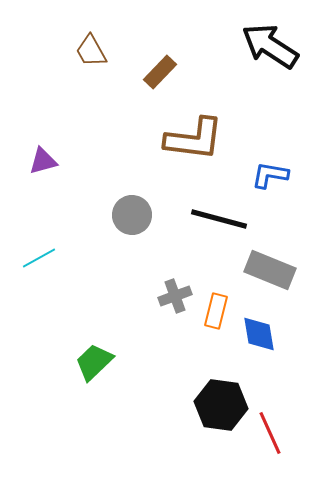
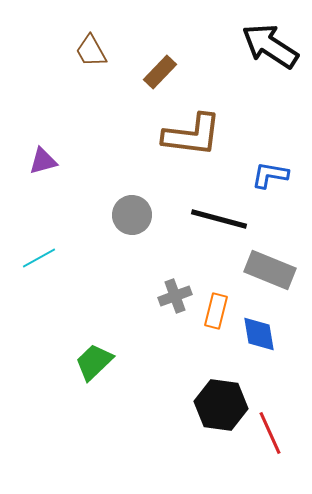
brown L-shape: moved 2 px left, 4 px up
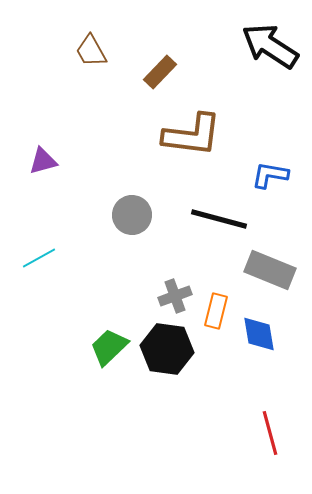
green trapezoid: moved 15 px right, 15 px up
black hexagon: moved 54 px left, 56 px up
red line: rotated 9 degrees clockwise
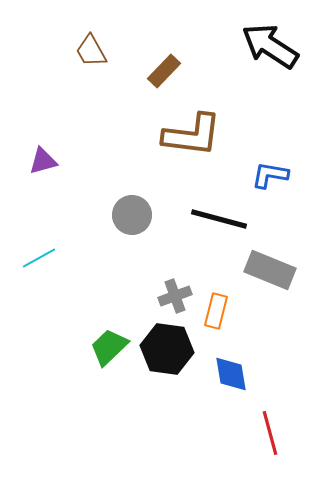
brown rectangle: moved 4 px right, 1 px up
blue diamond: moved 28 px left, 40 px down
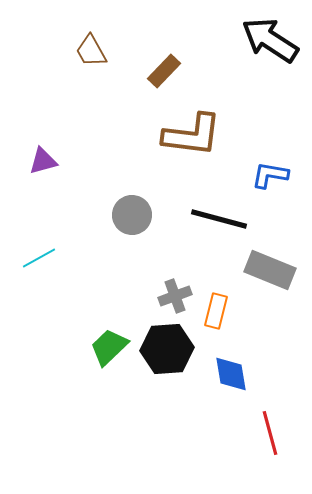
black arrow: moved 6 px up
black hexagon: rotated 12 degrees counterclockwise
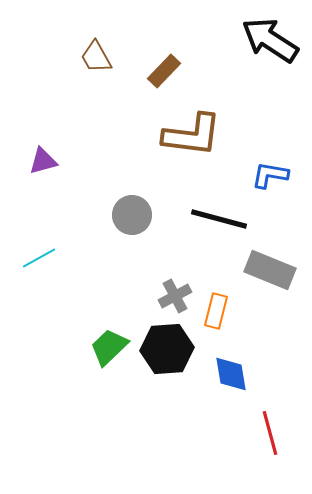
brown trapezoid: moved 5 px right, 6 px down
gray cross: rotated 8 degrees counterclockwise
